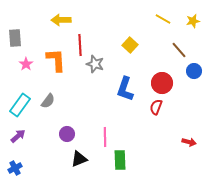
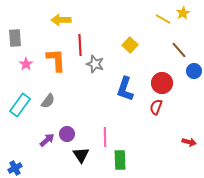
yellow star: moved 10 px left, 8 px up; rotated 16 degrees counterclockwise
purple arrow: moved 29 px right, 4 px down
black triangle: moved 2 px right, 4 px up; rotated 42 degrees counterclockwise
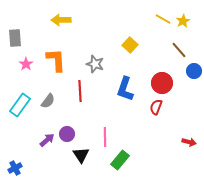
yellow star: moved 8 px down
red line: moved 46 px down
green rectangle: rotated 42 degrees clockwise
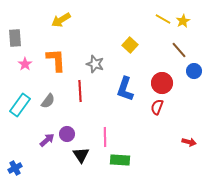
yellow arrow: rotated 30 degrees counterclockwise
pink star: moved 1 px left
red semicircle: moved 1 px right
green rectangle: rotated 54 degrees clockwise
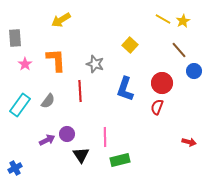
purple arrow: rotated 14 degrees clockwise
green rectangle: rotated 18 degrees counterclockwise
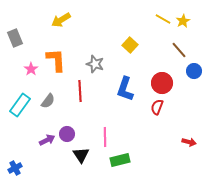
gray rectangle: rotated 18 degrees counterclockwise
pink star: moved 6 px right, 5 px down
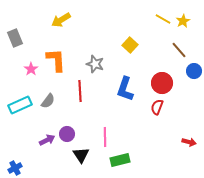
cyan rectangle: rotated 30 degrees clockwise
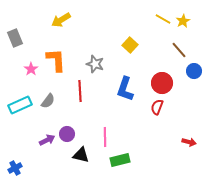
black triangle: rotated 42 degrees counterclockwise
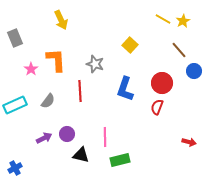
yellow arrow: rotated 84 degrees counterclockwise
cyan rectangle: moved 5 px left
purple arrow: moved 3 px left, 2 px up
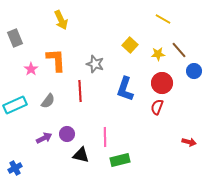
yellow star: moved 25 px left, 33 px down; rotated 24 degrees clockwise
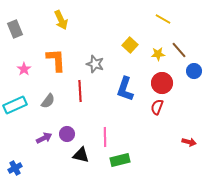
gray rectangle: moved 9 px up
pink star: moved 7 px left
